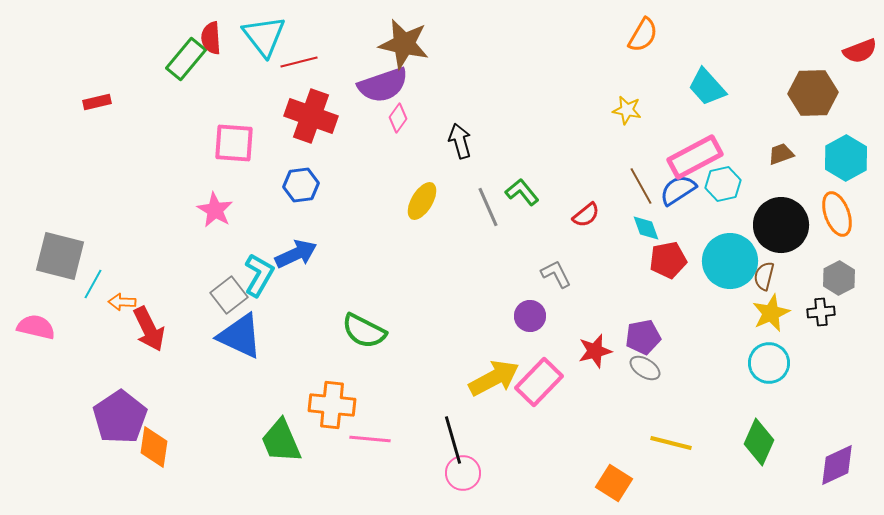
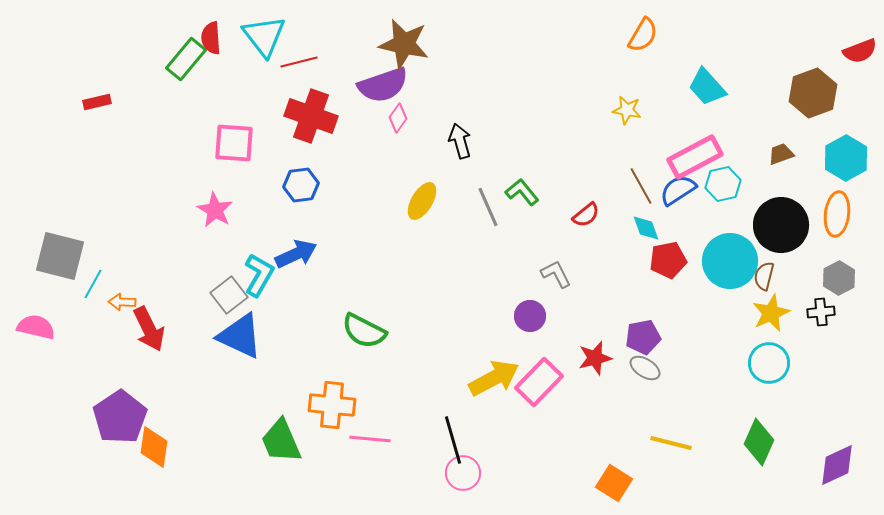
brown hexagon at (813, 93): rotated 18 degrees counterclockwise
orange ellipse at (837, 214): rotated 27 degrees clockwise
red star at (595, 351): moved 7 px down
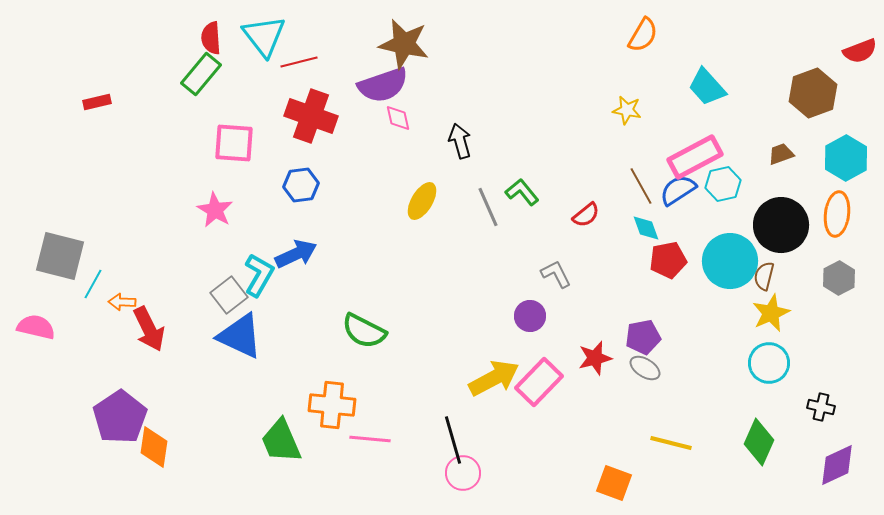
green rectangle at (186, 59): moved 15 px right, 15 px down
pink diamond at (398, 118): rotated 48 degrees counterclockwise
black cross at (821, 312): moved 95 px down; rotated 20 degrees clockwise
orange square at (614, 483): rotated 12 degrees counterclockwise
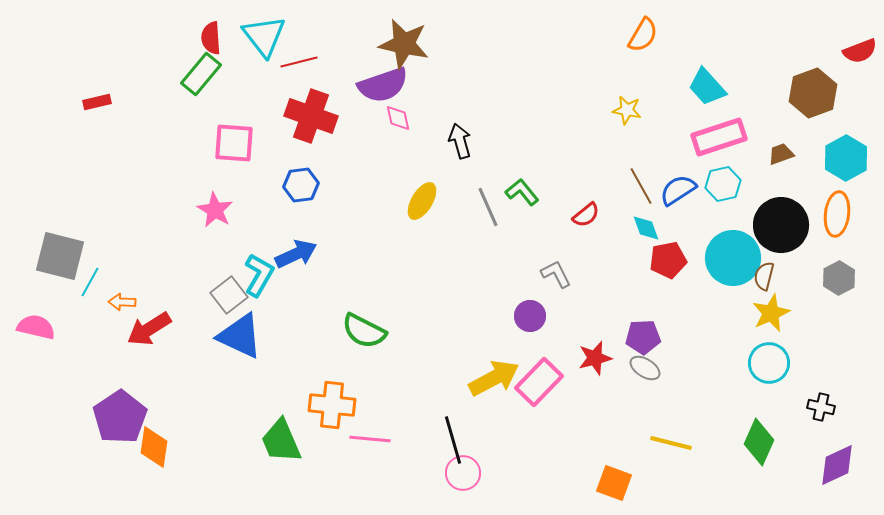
pink rectangle at (695, 157): moved 24 px right, 20 px up; rotated 10 degrees clockwise
cyan circle at (730, 261): moved 3 px right, 3 px up
cyan line at (93, 284): moved 3 px left, 2 px up
red arrow at (149, 329): rotated 84 degrees clockwise
purple pentagon at (643, 337): rotated 8 degrees clockwise
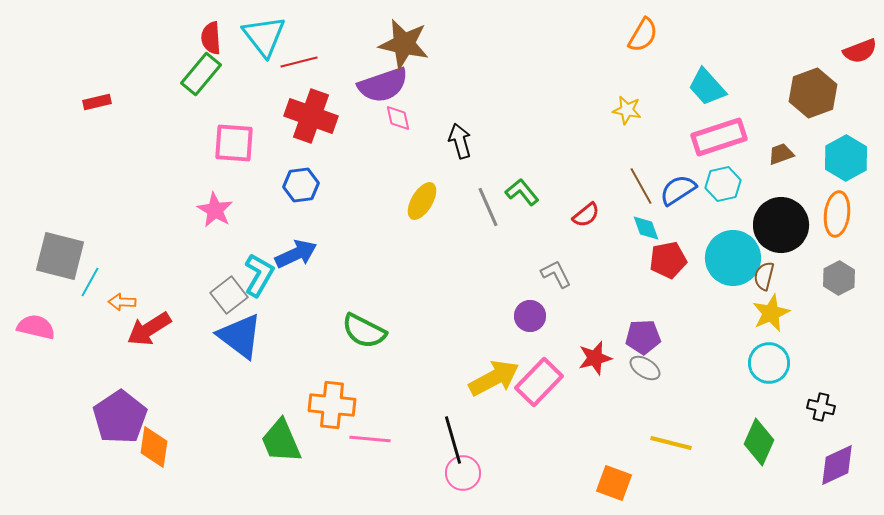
blue triangle at (240, 336): rotated 12 degrees clockwise
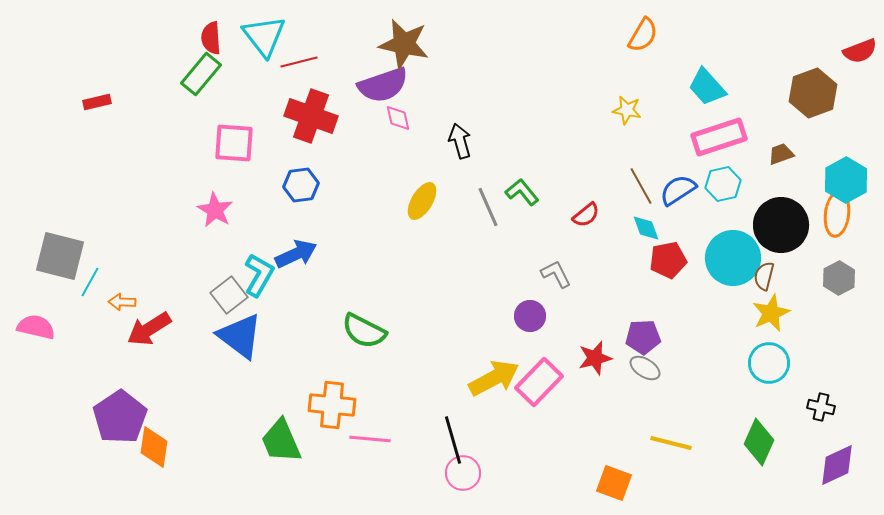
cyan hexagon at (846, 158): moved 22 px down
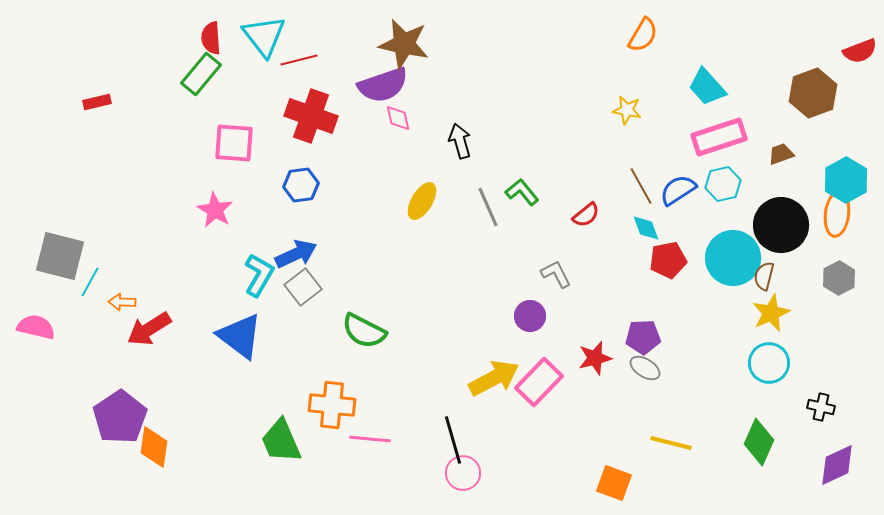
red line at (299, 62): moved 2 px up
gray square at (229, 295): moved 74 px right, 8 px up
